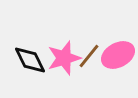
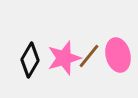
pink ellipse: rotated 76 degrees counterclockwise
black diamond: rotated 56 degrees clockwise
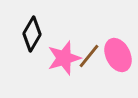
pink ellipse: rotated 12 degrees counterclockwise
black diamond: moved 2 px right, 26 px up
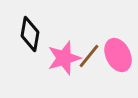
black diamond: moved 2 px left; rotated 20 degrees counterclockwise
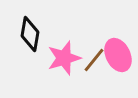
brown line: moved 5 px right, 4 px down
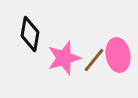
pink ellipse: rotated 16 degrees clockwise
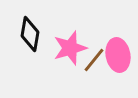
pink star: moved 6 px right, 10 px up
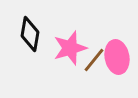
pink ellipse: moved 1 px left, 2 px down
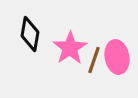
pink star: rotated 16 degrees counterclockwise
brown line: rotated 20 degrees counterclockwise
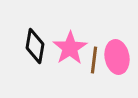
black diamond: moved 5 px right, 12 px down
brown line: rotated 12 degrees counterclockwise
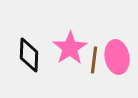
black diamond: moved 6 px left, 9 px down; rotated 8 degrees counterclockwise
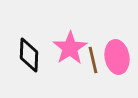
brown line: moved 1 px left; rotated 20 degrees counterclockwise
